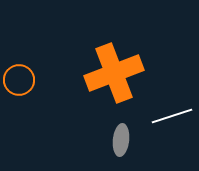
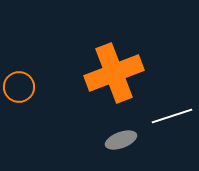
orange circle: moved 7 px down
gray ellipse: rotated 64 degrees clockwise
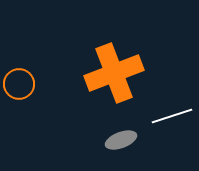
orange circle: moved 3 px up
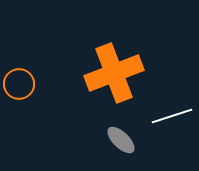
gray ellipse: rotated 64 degrees clockwise
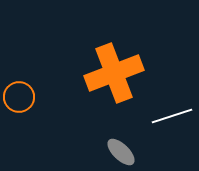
orange circle: moved 13 px down
gray ellipse: moved 12 px down
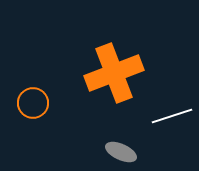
orange circle: moved 14 px right, 6 px down
gray ellipse: rotated 20 degrees counterclockwise
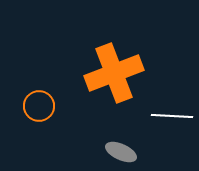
orange circle: moved 6 px right, 3 px down
white line: rotated 21 degrees clockwise
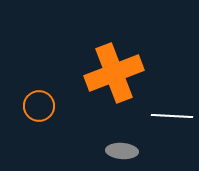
gray ellipse: moved 1 px right, 1 px up; rotated 20 degrees counterclockwise
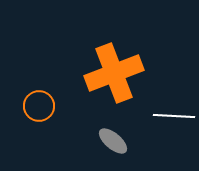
white line: moved 2 px right
gray ellipse: moved 9 px left, 10 px up; rotated 36 degrees clockwise
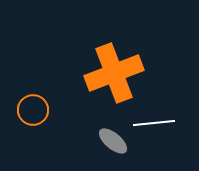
orange circle: moved 6 px left, 4 px down
white line: moved 20 px left, 7 px down; rotated 9 degrees counterclockwise
